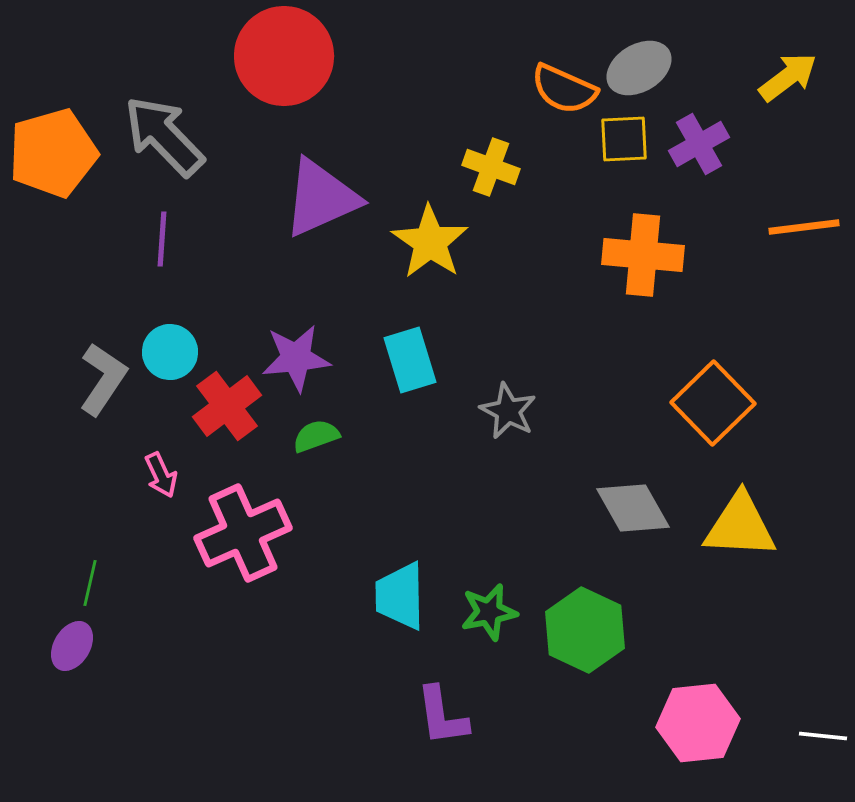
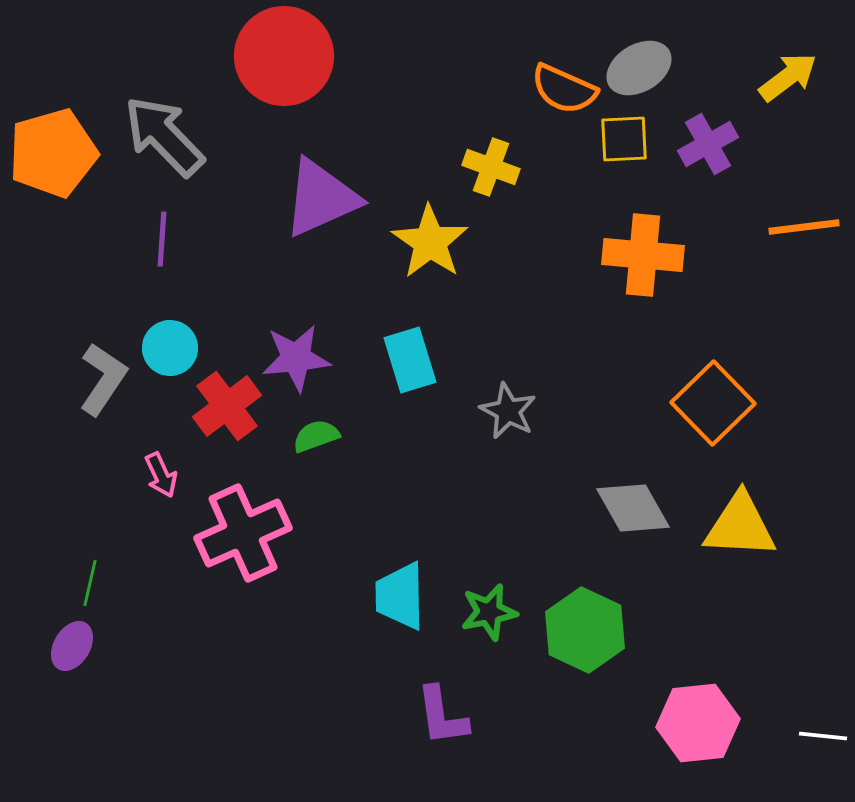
purple cross: moved 9 px right
cyan circle: moved 4 px up
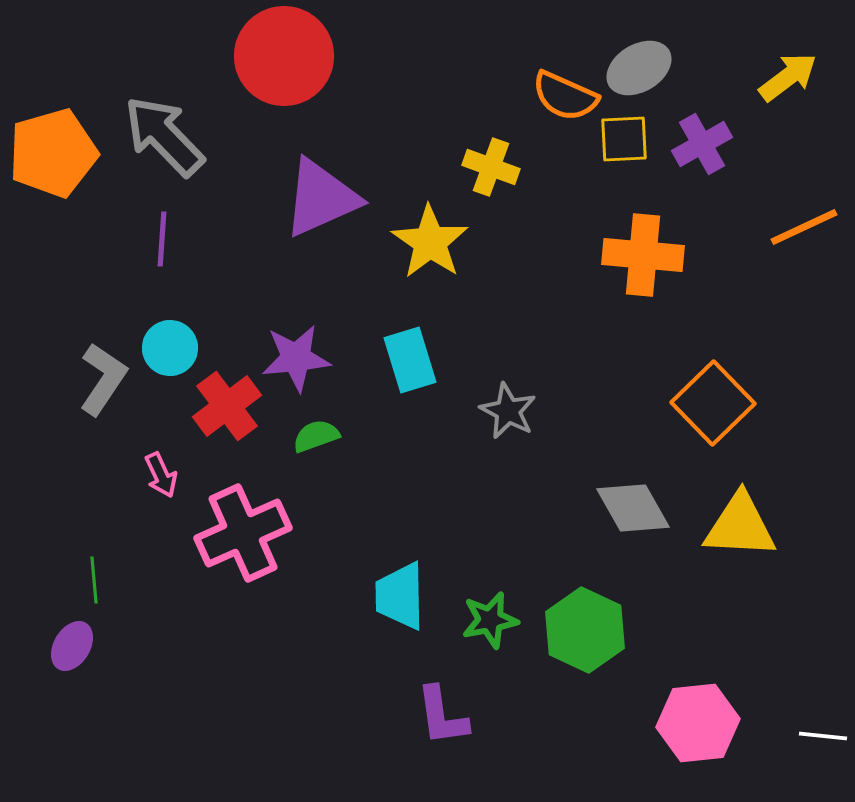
orange semicircle: moved 1 px right, 7 px down
purple cross: moved 6 px left
orange line: rotated 18 degrees counterclockwise
green line: moved 4 px right, 3 px up; rotated 18 degrees counterclockwise
green star: moved 1 px right, 8 px down
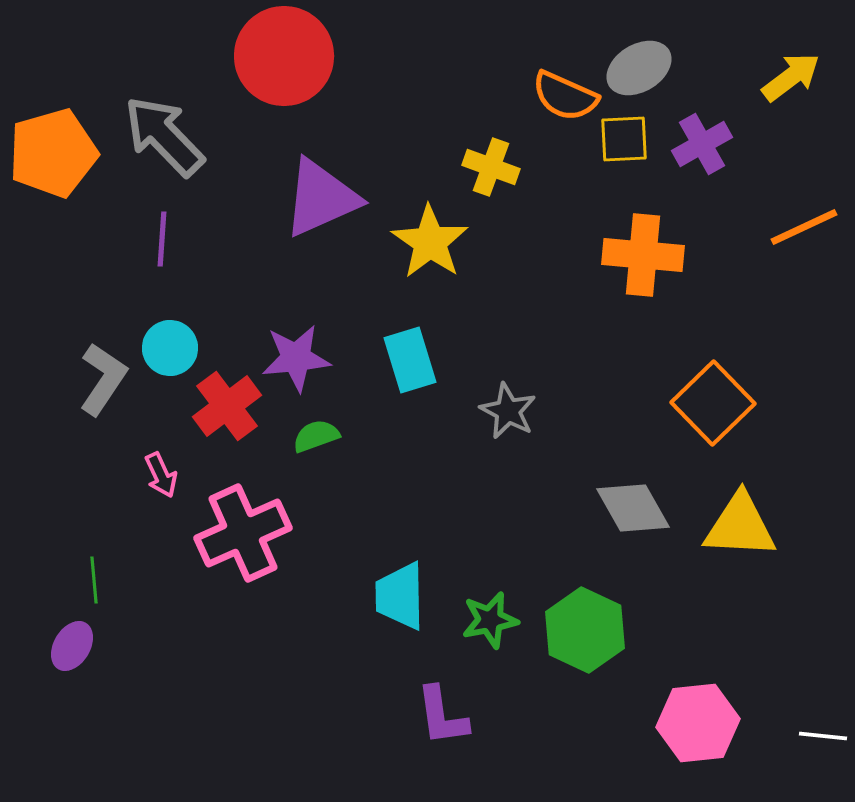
yellow arrow: moved 3 px right
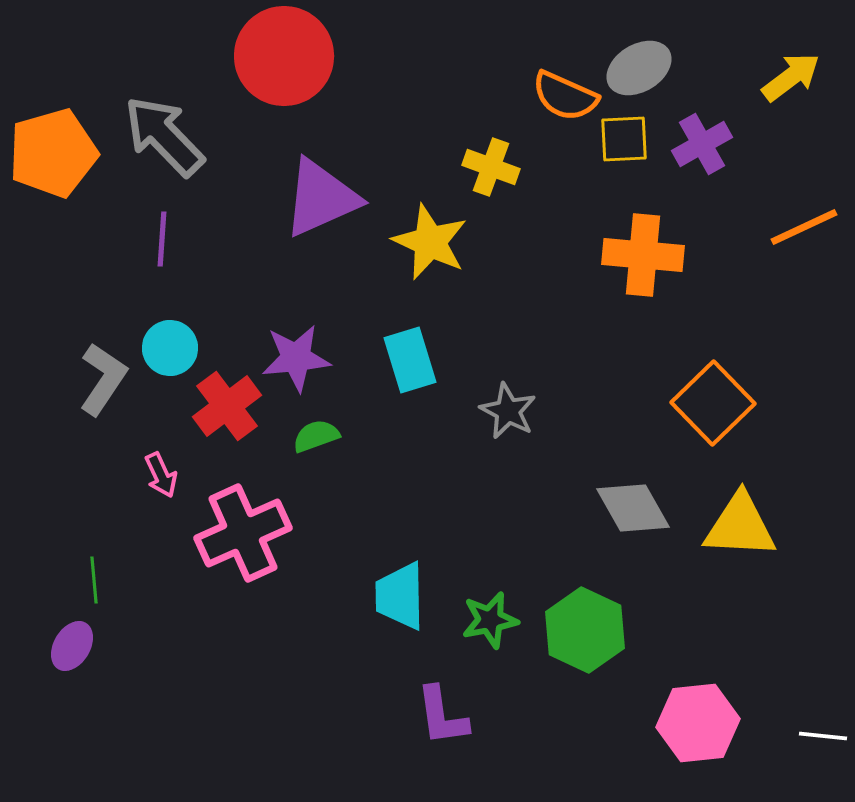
yellow star: rotated 10 degrees counterclockwise
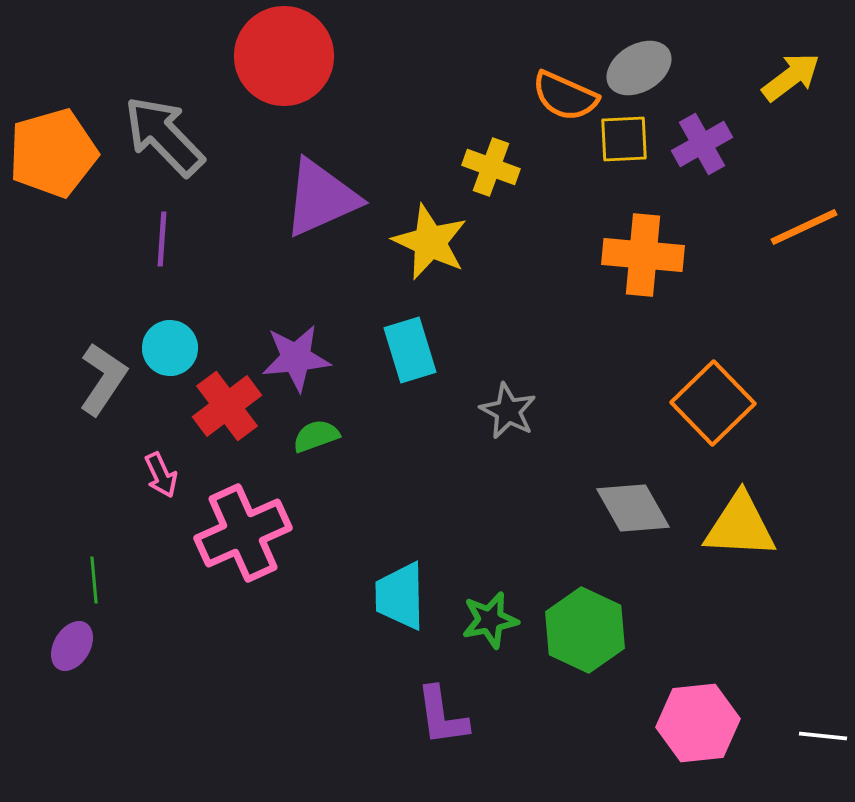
cyan rectangle: moved 10 px up
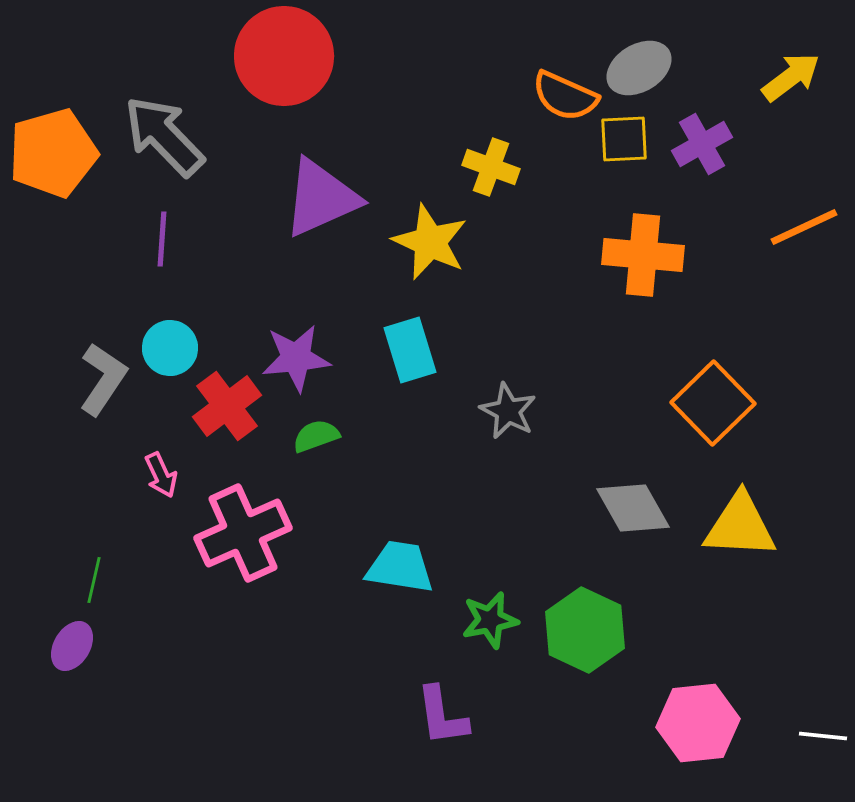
green line: rotated 18 degrees clockwise
cyan trapezoid: moved 29 px up; rotated 100 degrees clockwise
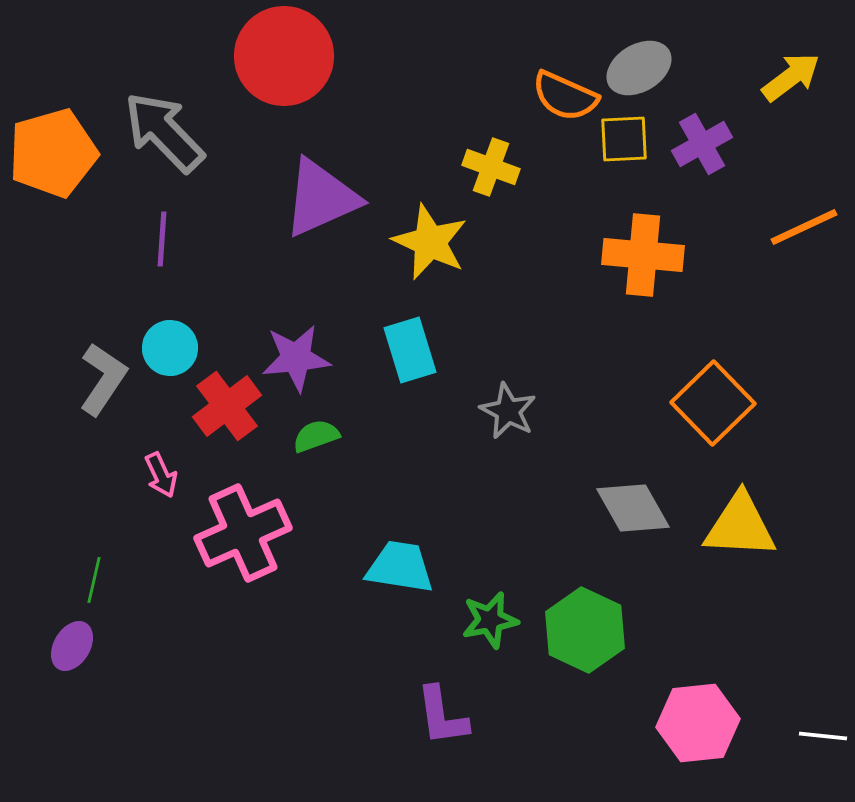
gray arrow: moved 4 px up
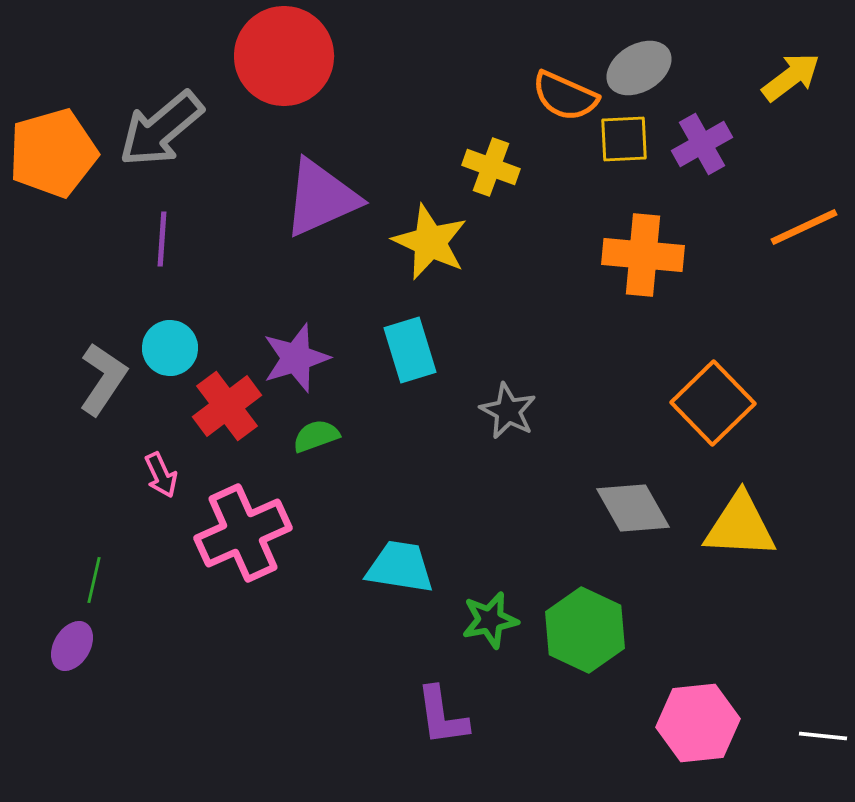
gray arrow: moved 3 px left, 3 px up; rotated 86 degrees counterclockwise
purple star: rotated 12 degrees counterclockwise
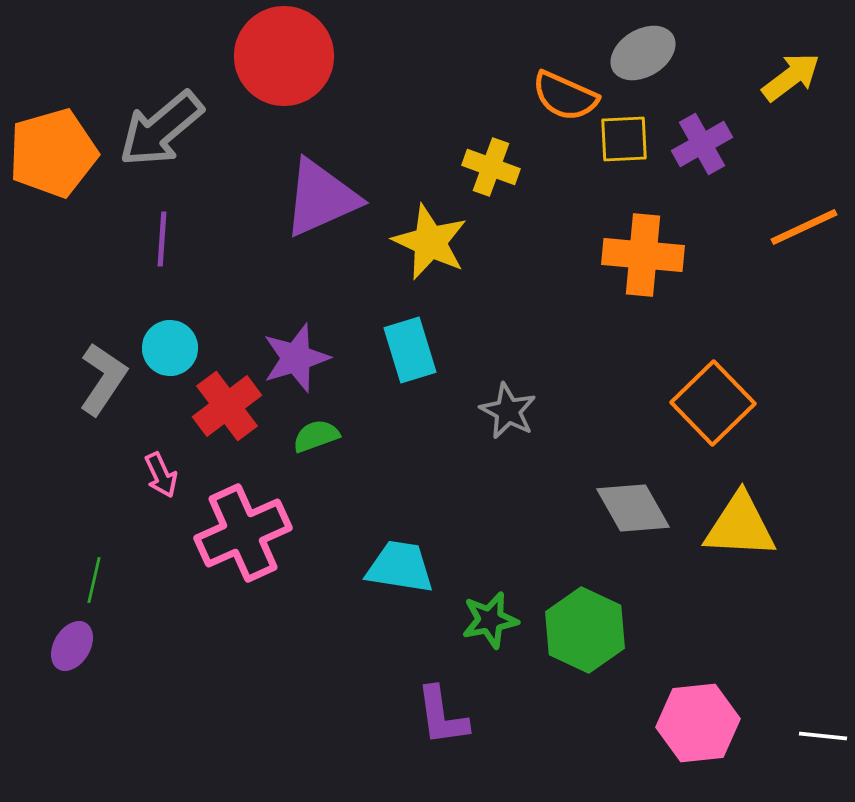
gray ellipse: moved 4 px right, 15 px up
